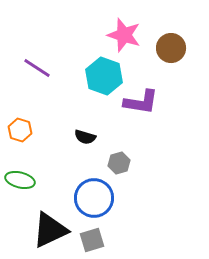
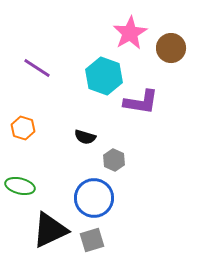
pink star: moved 6 px right, 2 px up; rotated 24 degrees clockwise
orange hexagon: moved 3 px right, 2 px up
gray hexagon: moved 5 px left, 3 px up; rotated 20 degrees counterclockwise
green ellipse: moved 6 px down
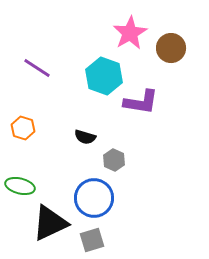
black triangle: moved 7 px up
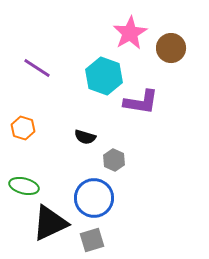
green ellipse: moved 4 px right
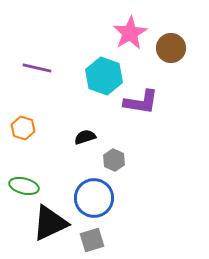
purple line: rotated 20 degrees counterclockwise
black semicircle: rotated 145 degrees clockwise
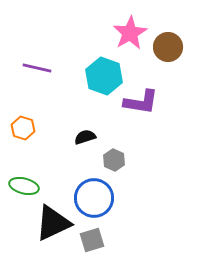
brown circle: moved 3 px left, 1 px up
black triangle: moved 3 px right
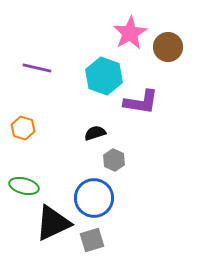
black semicircle: moved 10 px right, 4 px up
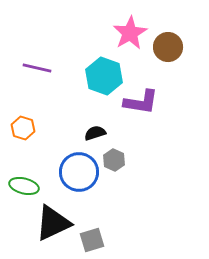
blue circle: moved 15 px left, 26 px up
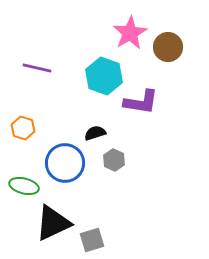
blue circle: moved 14 px left, 9 px up
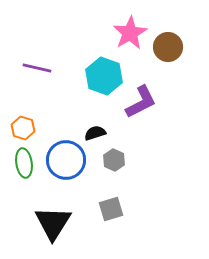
purple L-shape: rotated 36 degrees counterclockwise
blue circle: moved 1 px right, 3 px up
green ellipse: moved 23 px up; rotated 68 degrees clockwise
black triangle: rotated 33 degrees counterclockwise
gray square: moved 19 px right, 31 px up
